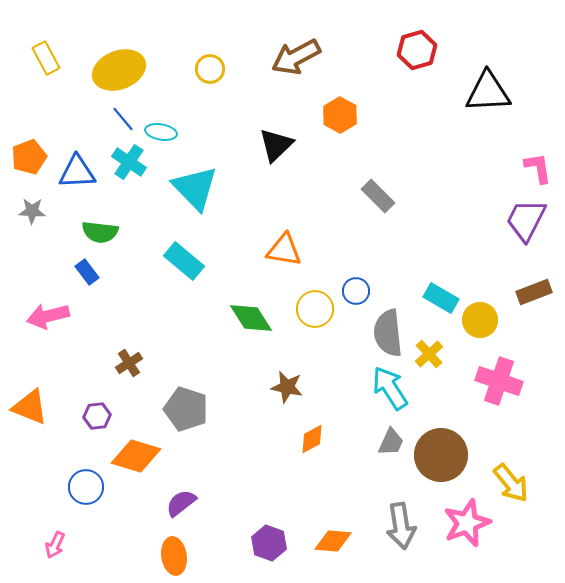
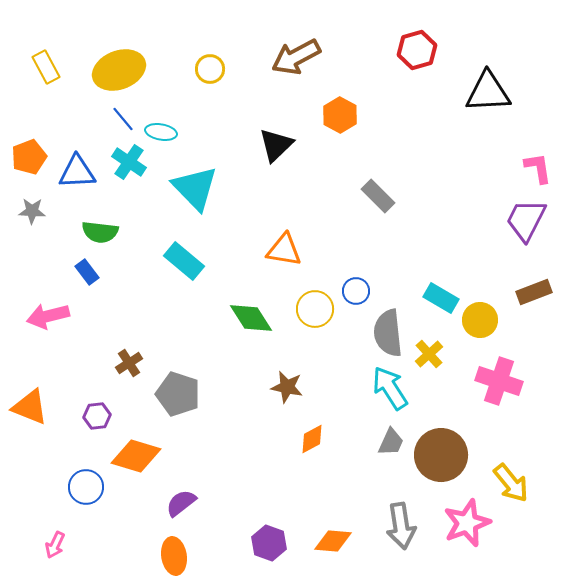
yellow rectangle at (46, 58): moved 9 px down
gray pentagon at (186, 409): moved 8 px left, 15 px up
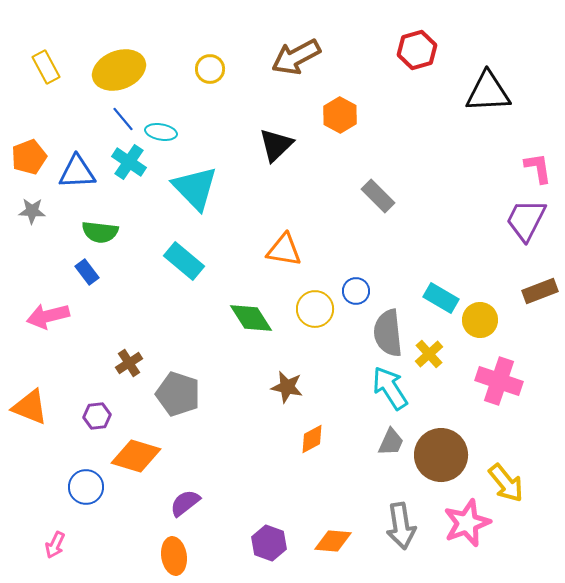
brown rectangle at (534, 292): moved 6 px right, 1 px up
yellow arrow at (511, 483): moved 5 px left
purple semicircle at (181, 503): moved 4 px right
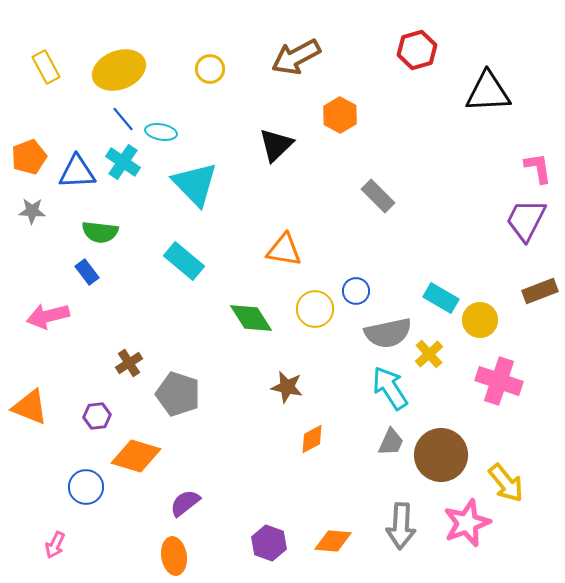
cyan cross at (129, 162): moved 6 px left
cyan triangle at (195, 188): moved 4 px up
gray semicircle at (388, 333): rotated 96 degrees counterclockwise
gray arrow at (401, 526): rotated 12 degrees clockwise
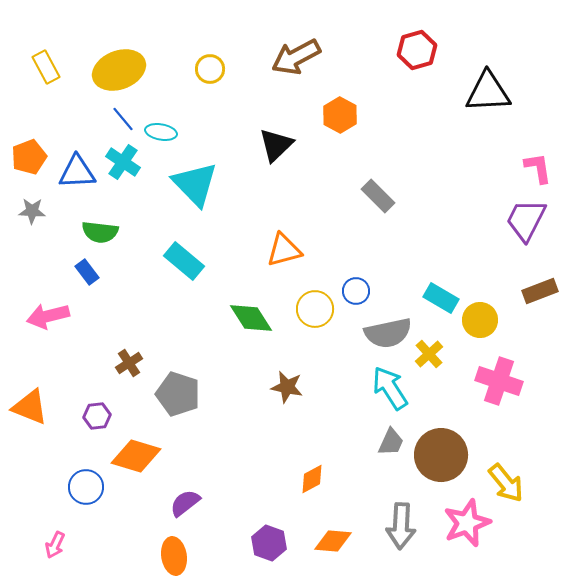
orange triangle at (284, 250): rotated 24 degrees counterclockwise
orange diamond at (312, 439): moved 40 px down
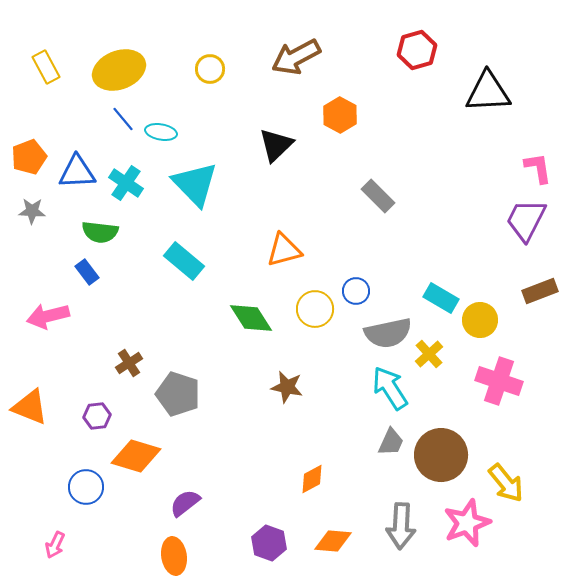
cyan cross at (123, 162): moved 3 px right, 21 px down
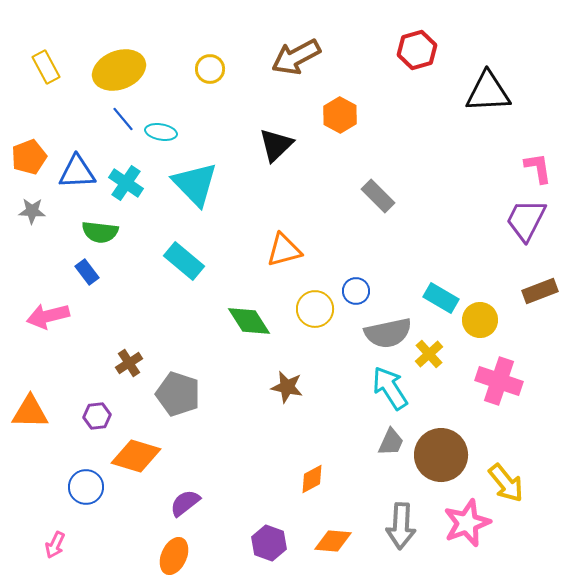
green diamond at (251, 318): moved 2 px left, 3 px down
orange triangle at (30, 407): moved 5 px down; rotated 21 degrees counterclockwise
orange ellipse at (174, 556): rotated 33 degrees clockwise
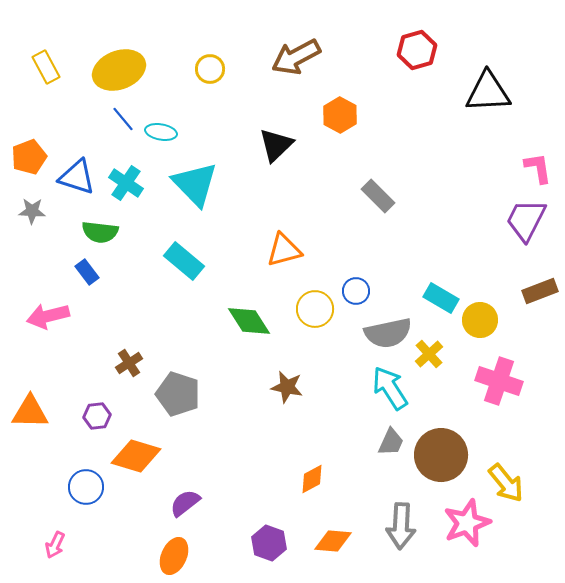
blue triangle at (77, 172): moved 5 px down; rotated 21 degrees clockwise
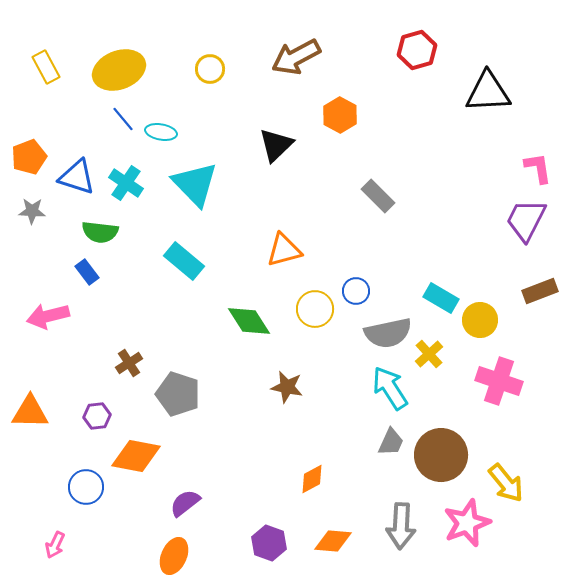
orange diamond at (136, 456): rotated 6 degrees counterclockwise
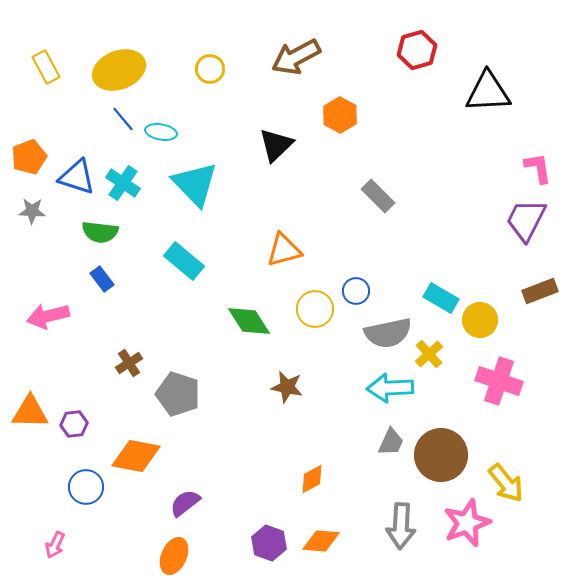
cyan cross at (126, 183): moved 3 px left
blue rectangle at (87, 272): moved 15 px right, 7 px down
cyan arrow at (390, 388): rotated 60 degrees counterclockwise
purple hexagon at (97, 416): moved 23 px left, 8 px down
orange diamond at (333, 541): moved 12 px left
